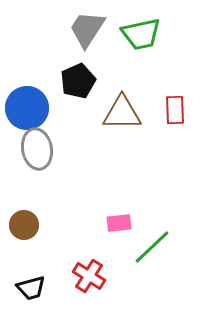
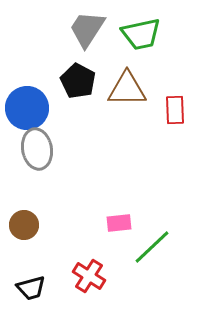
black pentagon: rotated 20 degrees counterclockwise
brown triangle: moved 5 px right, 24 px up
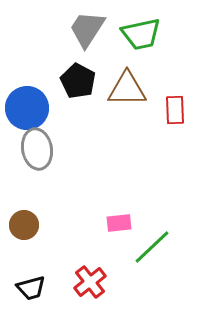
red cross: moved 1 px right, 6 px down; rotated 20 degrees clockwise
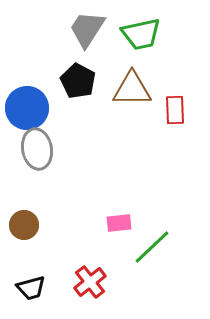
brown triangle: moved 5 px right
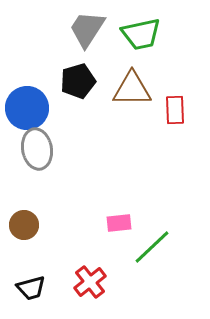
black pentagon: rotated 28 degrees clockwise
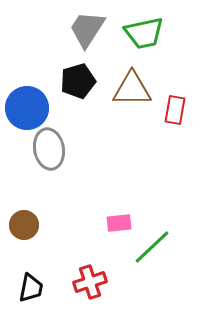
green trapezoid: moved 3 px right, 1 px up
red rectangle: rotated 12 degrees clockwise
gray ellipse: moved 12 px right
red cross: rotated 20 degrees clockwise
black trapezoid: rotated 64 degrees counterclockwise
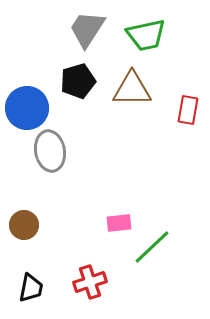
green trapezoid: moved 2 px right, 2 px down
red rectangle: moved 13 px right
gray ellipse: moved 1 px right, 2 px down
